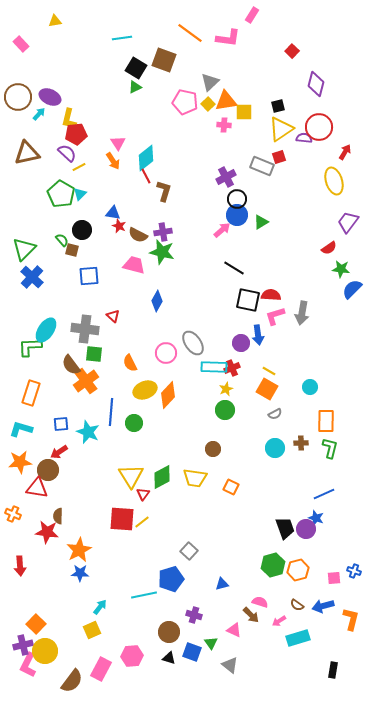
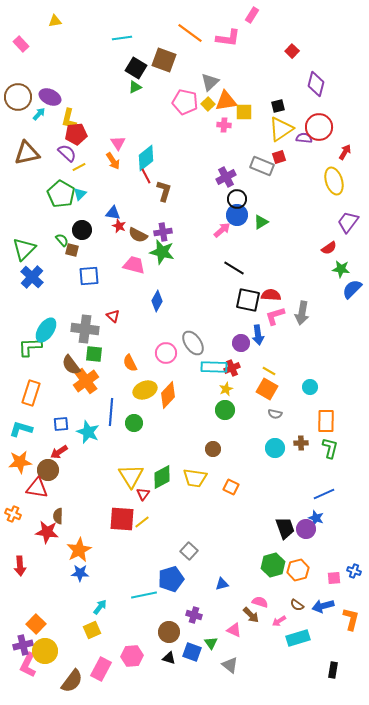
gray semicircle at (275, 414): rotated 40 degrees clockwise
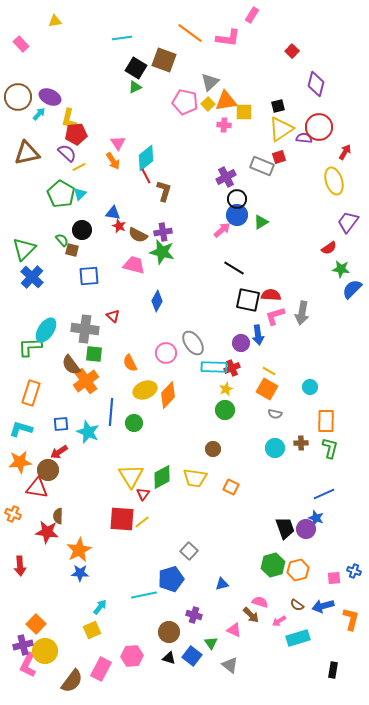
blue square at (192, 652): moved 4 px down; rotated 18 degrees clockwise
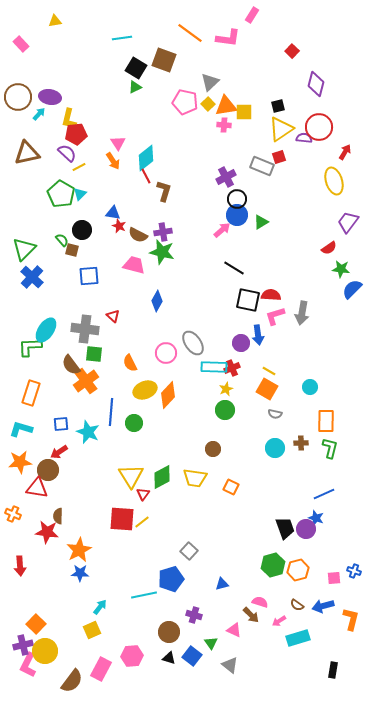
purple ellipse at (50, 97): rotated 15 degrees counterclockwise
orange triangle at (226, 101): moved 5 px down
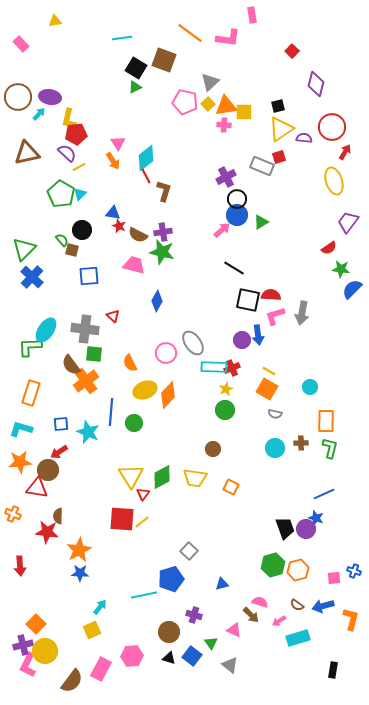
pink rectangle at (252, 15): rotated 42 degrees counterclockwise
red circle at (319, 127): moved 13 px right
purple circle at (241, 343): moved 1 px right, 3 px up
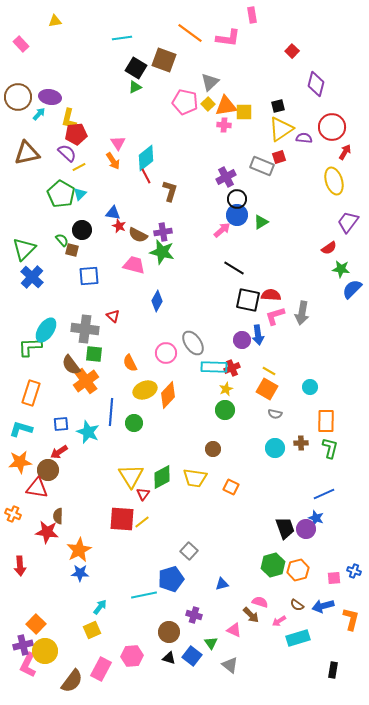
brown L-shape at (164, 191): moved 6 px right
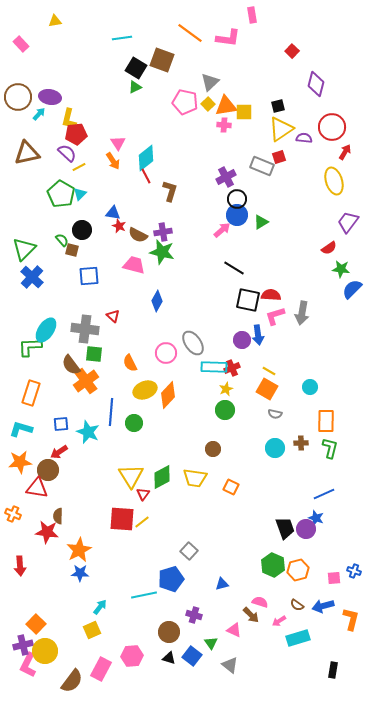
brown square at (164, 60): moved 2 px left
green hexagon at (273, 565): rotated 20 degrees counterclockwise
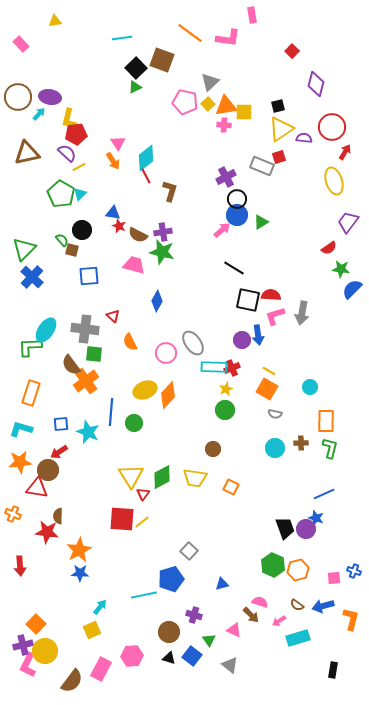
black square at (136, 68): rotated 15 degrees clockwise
orange semicircle at (130, 363): moved 21 px up
green triangle at (211, 643): moved 2 px left, 3 px up
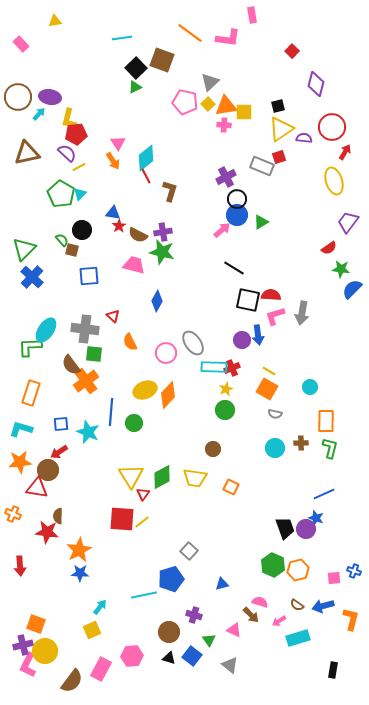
red star at (119, 226): rotated 16 degrees clockwise
orange square at (36, 624): rotated 24 degrees counterclockwise
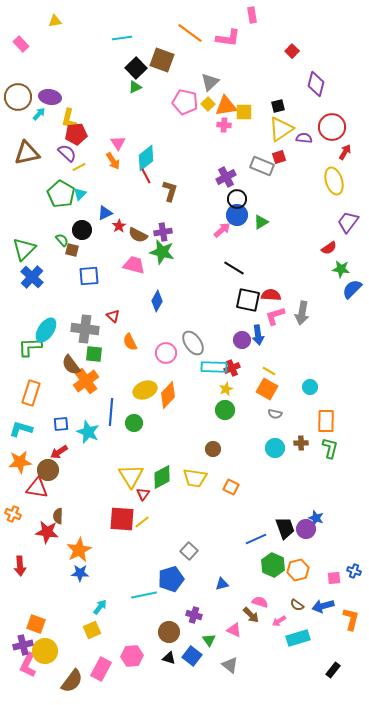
blue triangle at (113, 213): moved 8 px left; rotated 35 degrees counterclockwise
blue line at (324, 494): moved 68 px left, 45 px down
black rectangle at (333, 670): rotated 28 degrees clockwise
